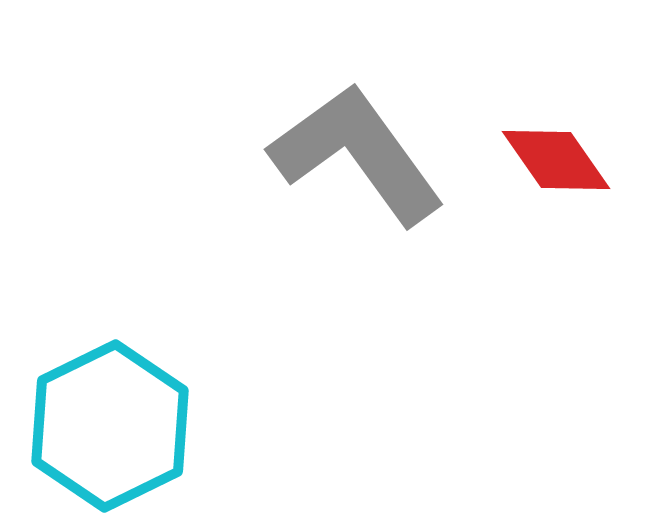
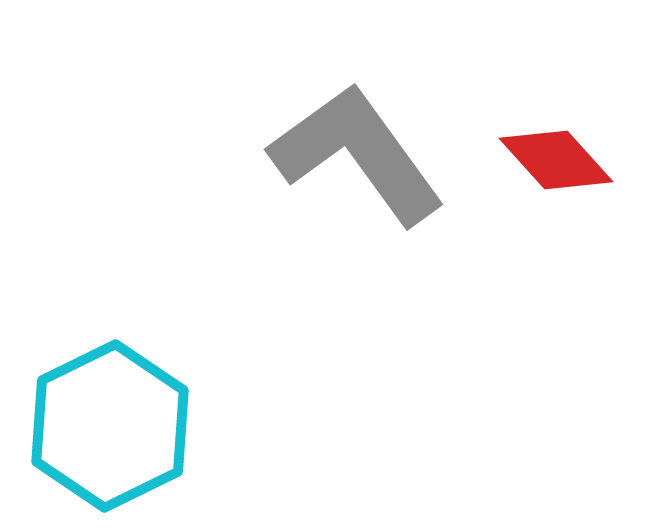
red diamond: rotated 7 degrees counterclockwise
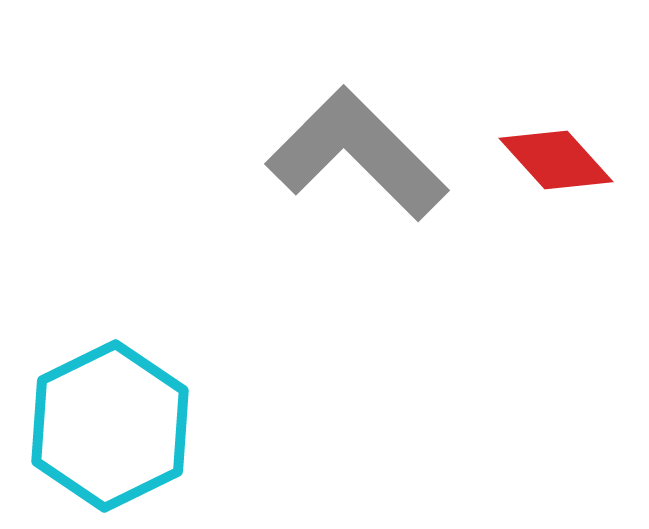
gray L-shape: rotated 9 degrees counterclockwise
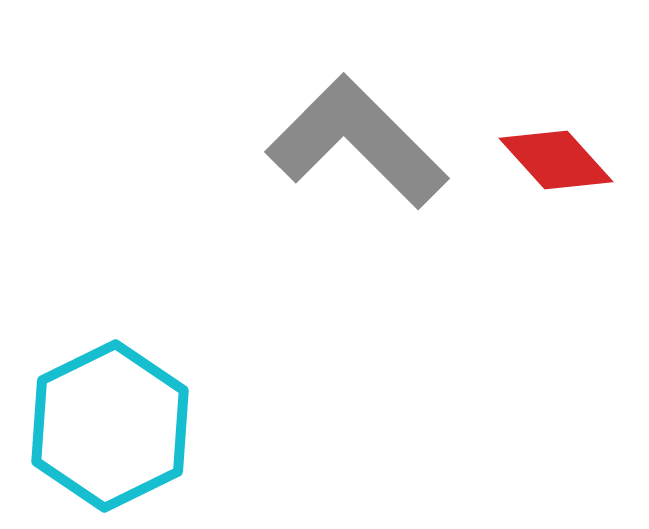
gray L-shape: moved 12 px up
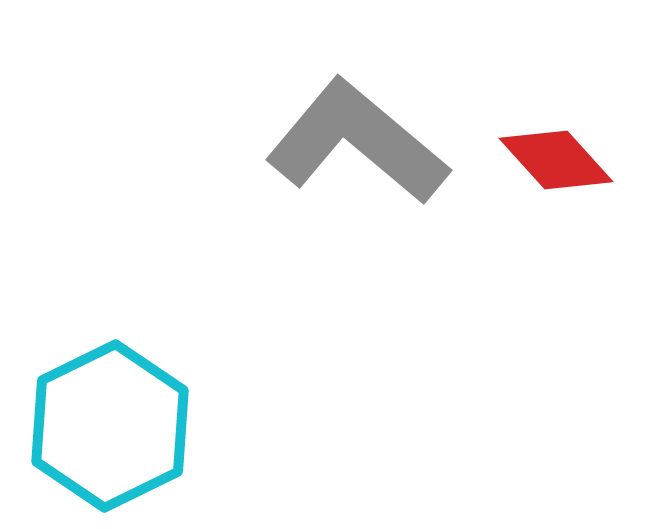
gray L-shape: rotated 5 degrees counterclockwise
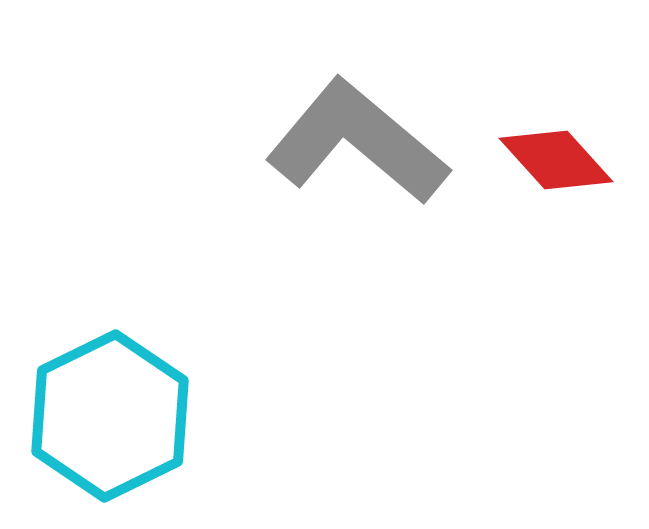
cyan hexagon: moved 10 px up
